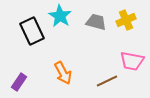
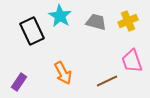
yellow cross: moved 2 px right, 1 px down
pink trapezoid: rotated 60 degrees clockwise
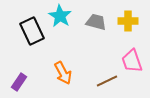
yellow cross: rotated 24 degrees clockwise
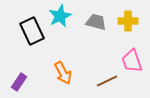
cyan star: rotated 15 degrees clockwise
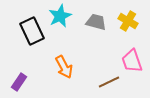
yellow cross: rotated 30 degrees clockwise
orange arrow: moved 1 px right, 6 px up
brown line: moved 2 px right, 1 px down
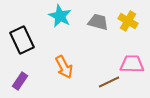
cyan star: rotated 20 degrees counterclockwise
gray trapezoid: moved 2 px right
black rectangle: moved 10 px left, 9 px down
pink trapezoid: moved 3 px down; rotated 110 degrees clockwise
purple rectangle: moved 1 px right, 1 px up
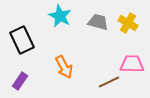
yellow cross: moved 2 px down
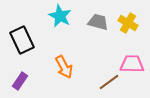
brown line: rotated 10 degrees counterclockwise
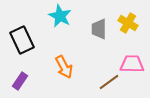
gray trapezoid: moved 1 px right, 7 px down; rotated 105 degrees counterclockwise
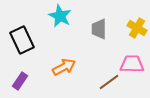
yellow cross: moved 9 px right, 5 px down
orange arrow: rotated 90 degrees counterclockwise
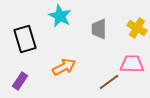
black rectangle: moved 3 px right, 1 px up; rotated 8 degrees clockwise
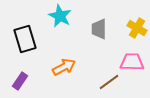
pink trapezoid: moved 2 px up
